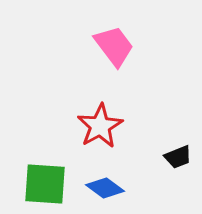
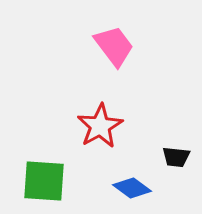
black trapezoid: moved 2 px left; rotated 28 degrees clockwise
green square: moved 1 px left, 3 px up
blue diamond: moved 27 px right
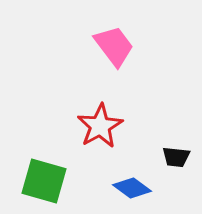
green square: rotated 12 degrees clockwise
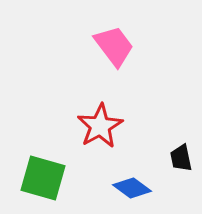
black trapezoid: moved 5 px right, 1 px down; rotated 72 degrees clockwise
green square: moved 1 px left, 3 px up
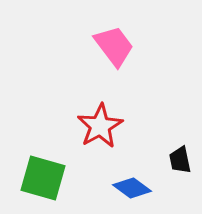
black trapezoid: moved 1 px left, 2 px down
